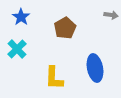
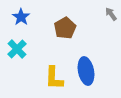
gray arrow: moved 1 px up; rotated 136 degrees counterclockwise
blue ellipse: moved 9 px left, 3 px down
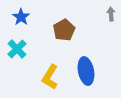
gray arrow: rotated 32 degrees clockwise
brown pentagon: moved 1 px left, 2 px down
yellow L-shape: moved 4 px left, 1 px up; rotated 30 degrees clockwise
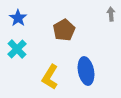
blue star: moved 3 px left, 1 px down
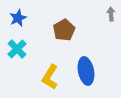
blue star: rotated 12 degrees clockwise
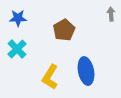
blue star: rotated 24 degrees clockwise
